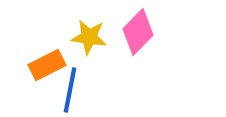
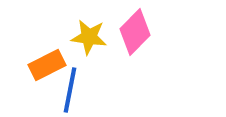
pink diamond: moved 3 px left
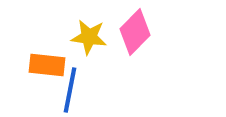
orange rectangle: rotated 33 degrees clockwise
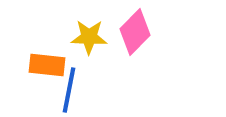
yellow star: rotated 6 degrees counterclockwise
blue line: moved 1 px left
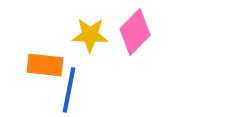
yellow star: moved 1 px right, 2 px up
orange rectangle: moved 2 px left
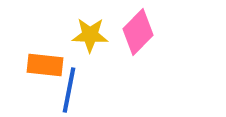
pink diamond: moved 3 px right
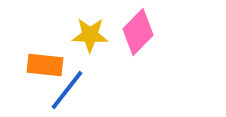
blue line: moved 2 px left; rotated 27 degrees clockwise
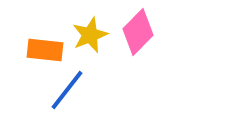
yellow star: rotated 24 degrees counterclockwise
orange rectangle: moved 15 px up
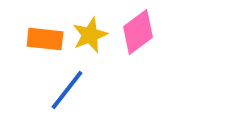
pink diamond: rotated 9 degrees clockwise
orange rectangle: moved 11 px up
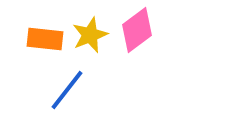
pink diamond: moved 1 px left, 2 px up
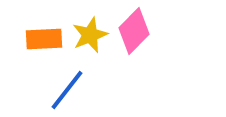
pink diamond: moved 3 px left, 1 px down; rotated 9 degrees counterclockwise
orange rectangle: moved 1 px left; rotated 9 degrees counterclockwise
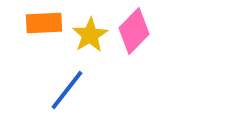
yellow star: rotated 9 degrees counterclockwise
orange rectangle: moved 16 px up
